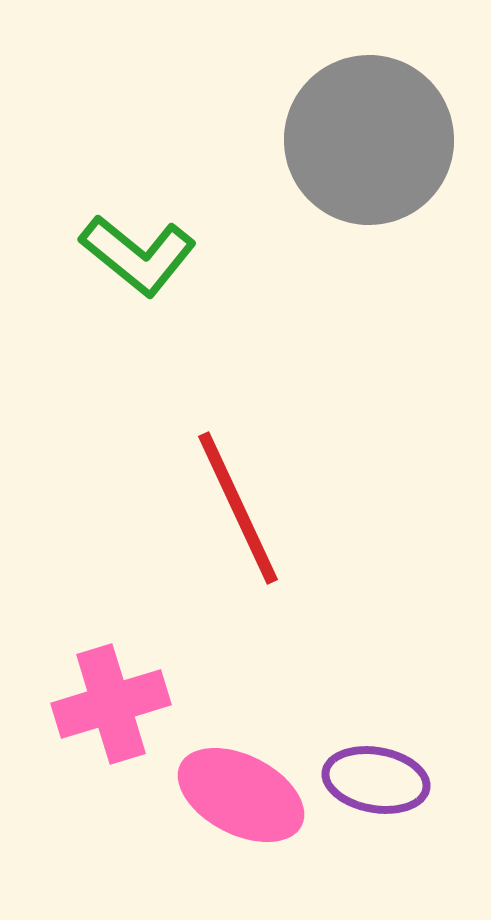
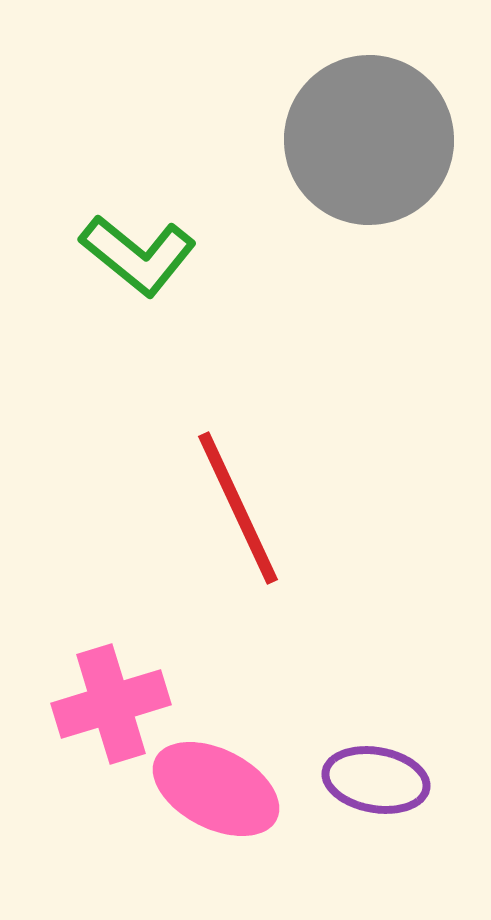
pink ellipse: moved 25 px left, 6 px up
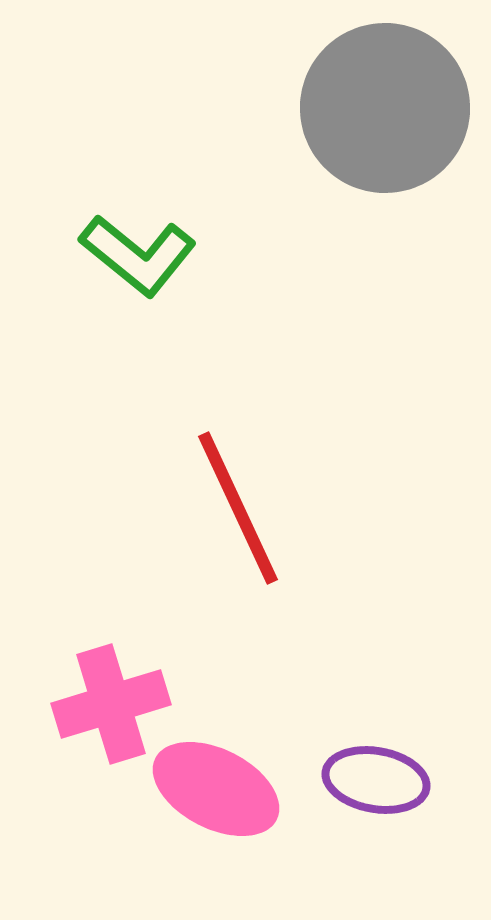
gray circle: moved 16 px right, 32 px up
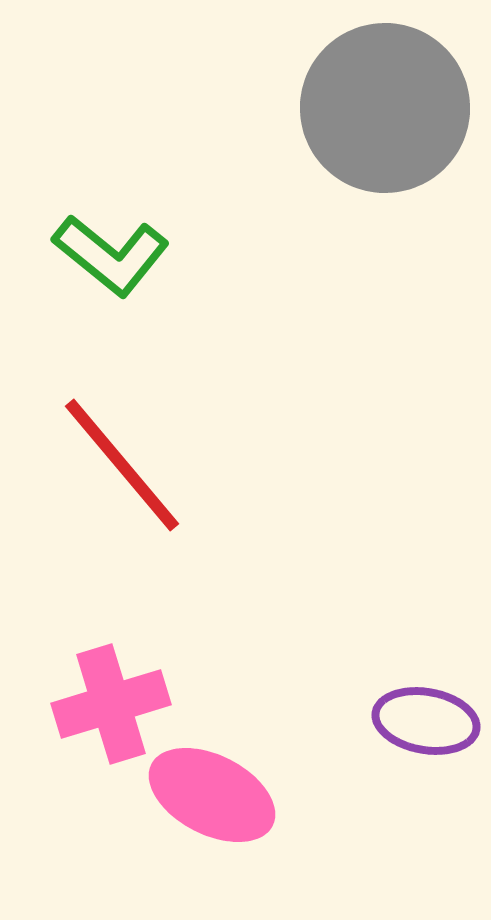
green L-shape: moved 27 px left
red line: moved 116 px left, 43 px up; rotated 15 degrees counterclockwise
purple ellipse: moved 50 px right, 59 px up
pink ellipse: moved 4 px left, 6 px down
